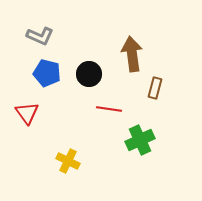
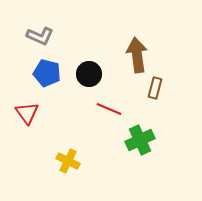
brown arrow: moved 5 px right, 1 px down
red line: rotated 15 degrees clockwise
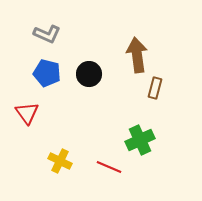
gray L-shape: moved 7 px right, 2 px up
red line: moved 58 px down
yellow cross: moved 8 px left
